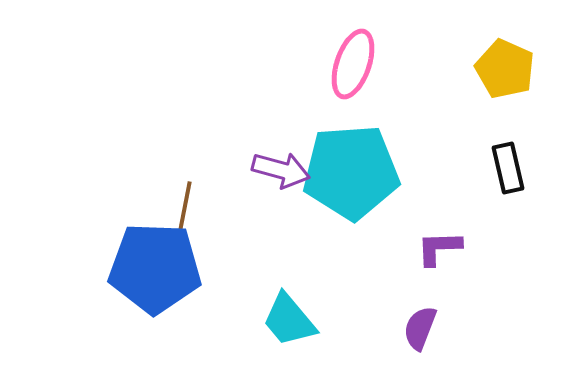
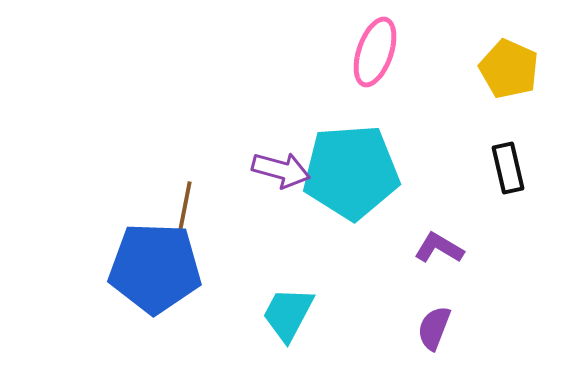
pink ellipse: moved 22 px right, 12 px up
yellow pentagon: moved 4 px right
purple L-shape: rotated 33 degrees clockwise
cyan trapezoid: moved 1 px left, 6 px up; rotated 68 degrees clockwise
purple semicircle: moved 14 px right
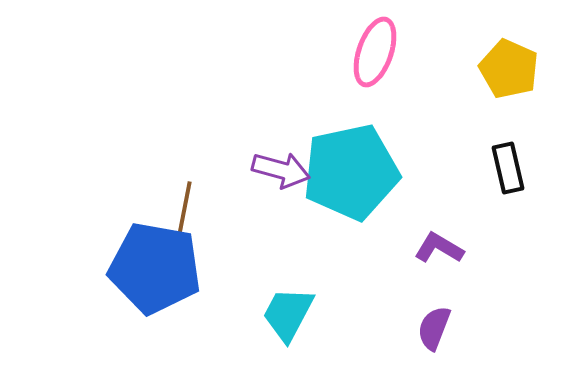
cyan pentagon: rotated 8 degrees counterclockwise
blue pentagon: rotated 8 degrees clockwise
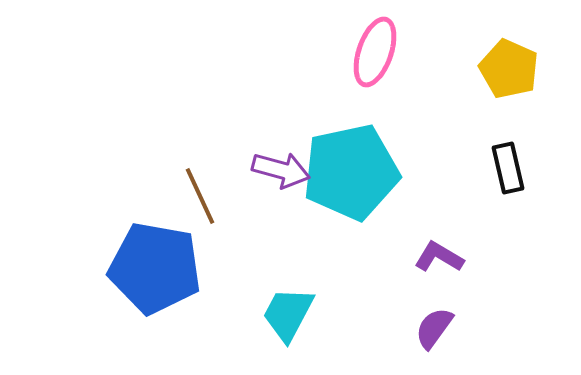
brown line: moved 16 px right, 15 px up; rotated 36 degrees counterclockwise
purple L-shape: moved 9 px down
purple semicircle: rotated 15 degrees clockwise
